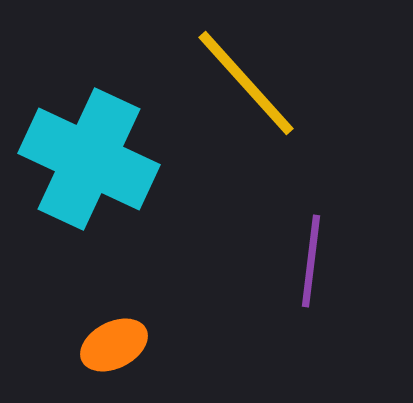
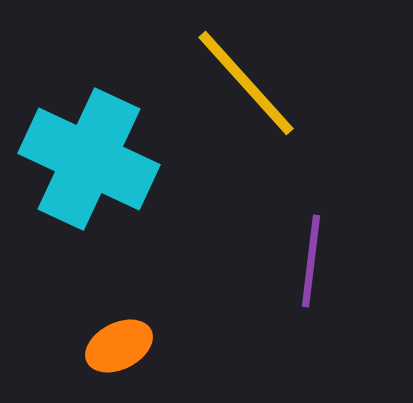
orange ellipse: moved 5 px right, 1 px down
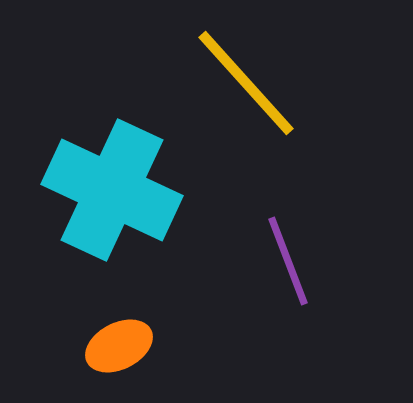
cyan cross: moved 23 px right, 31 px down
purple line: moved 23 px left; rotated 28 degrees counterclockwise
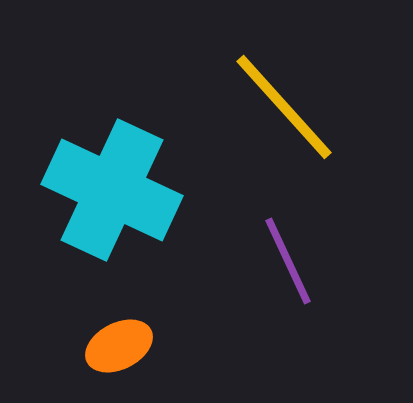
yellow line: moved 38 px right, 24 px down
purple line: rotated 4 degrees counterclockwise
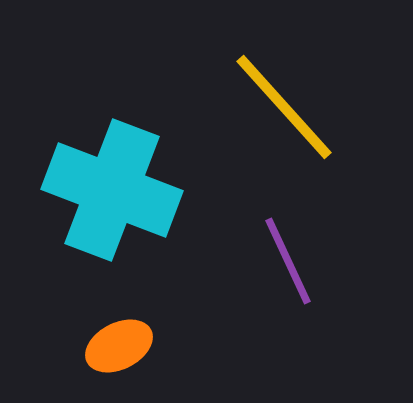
cyan cross: rotated 4 degrees counterclockwise
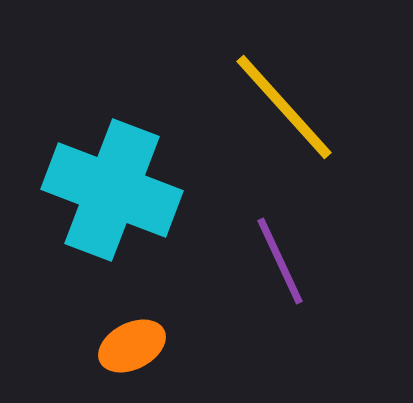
purple line: moved 8 px left
orange ellipse: moved 13 px right
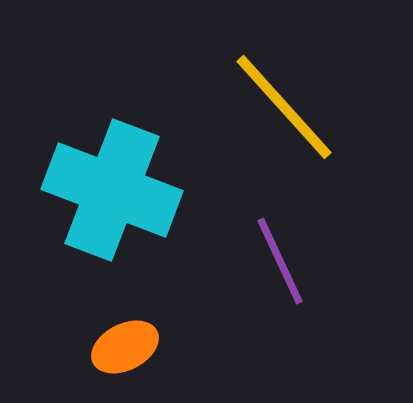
orange ellipse: moved 7 px left, 1 px down
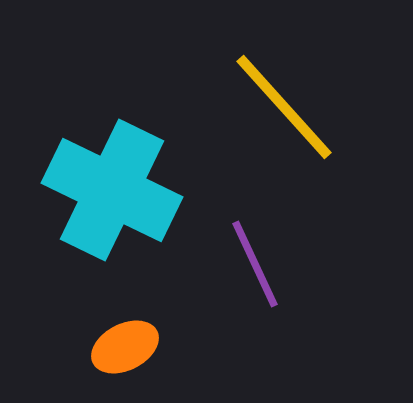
cyan cross: rotated 5 degrees clockwise
purple line: moved 25 px left, 3 px down
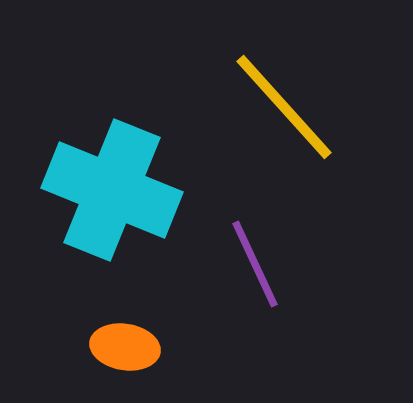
cyan cross: rotated 4 degrees counterclockwise
orange ellipse: rotated 36 degrees clockwise
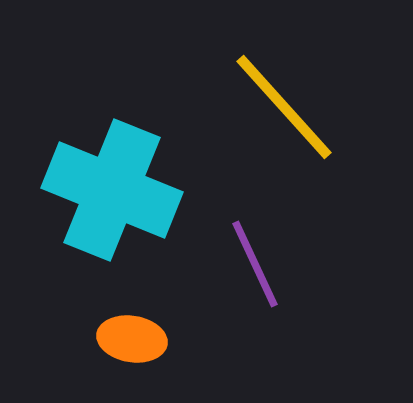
orange ellipse: moved 7 px right, 8 px up
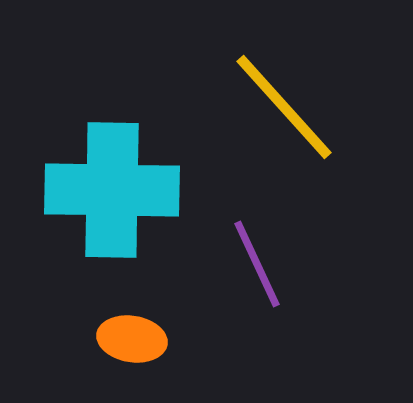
cyan cross: rotated 21 degrees counterclockwise
purple line: moved 2 px right
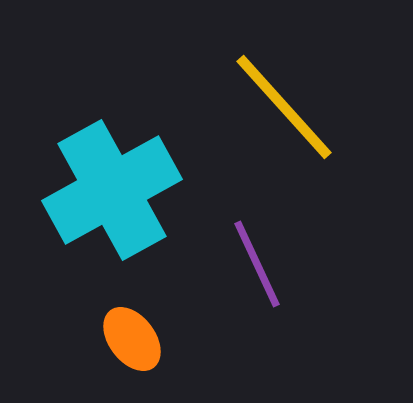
cyan cross: rotated 30 degrees counterclockwise
orange ellipse: rotated 44 degrees clockwise
